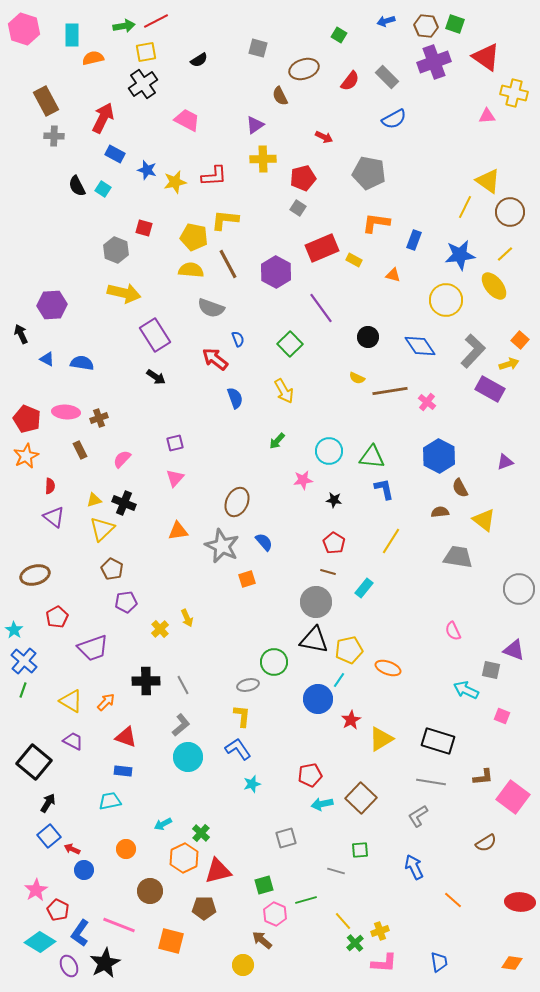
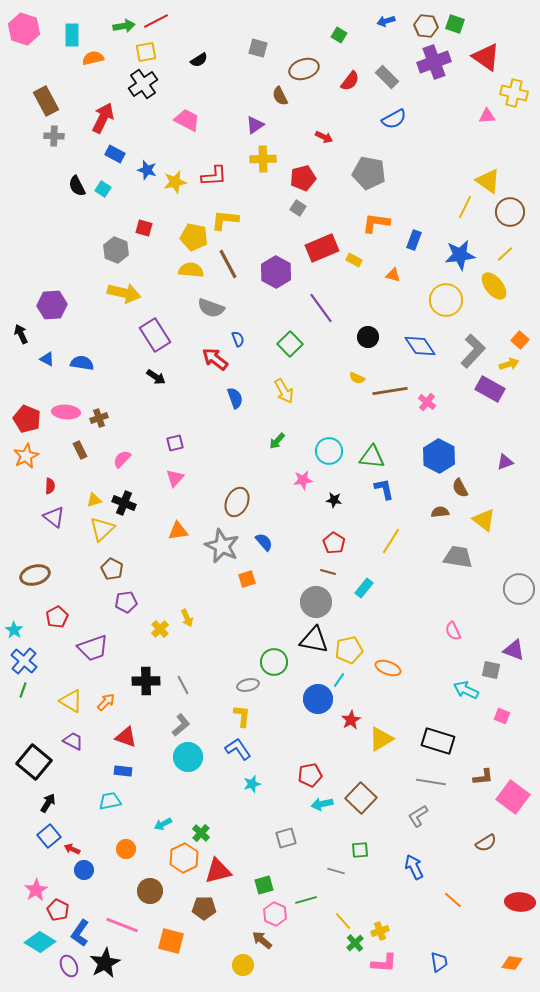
pink line at (119, 925): moved 3 px right
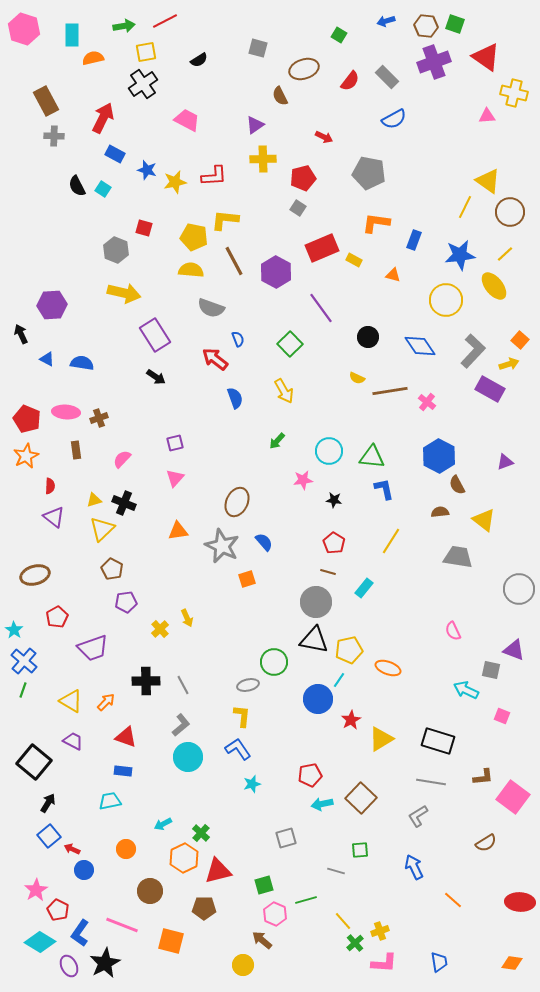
red line at (156, 21): moved 9 px right
brown line at (228, 264): moved 6 px right, 3 px up
brown rectangle at (80, 450): moved 4 px left; rotated 18 degrees clockwise
brown semicircle at (460, 488): moved 3 px left, 3 px up
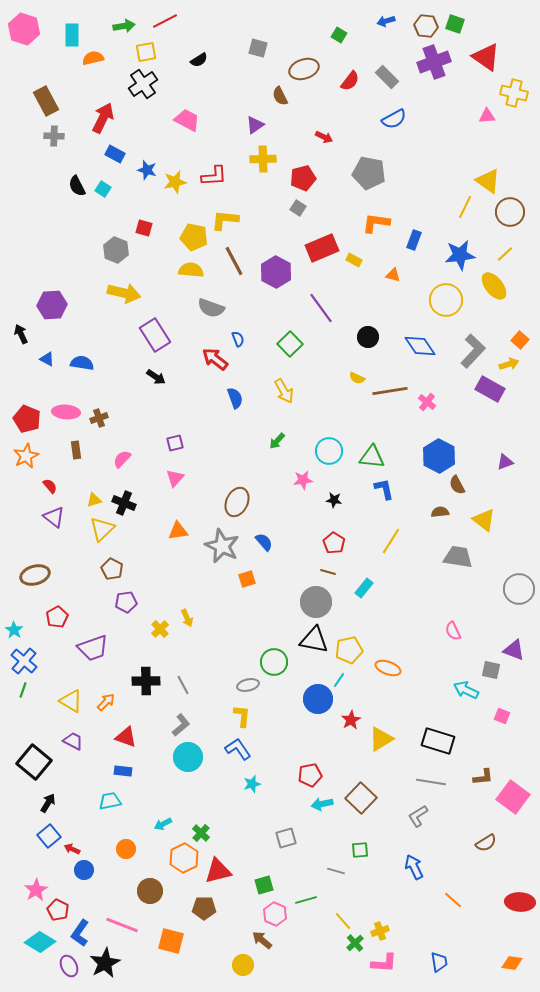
red semicircle at (50, 486): rotated 42 degrees counterclockwise
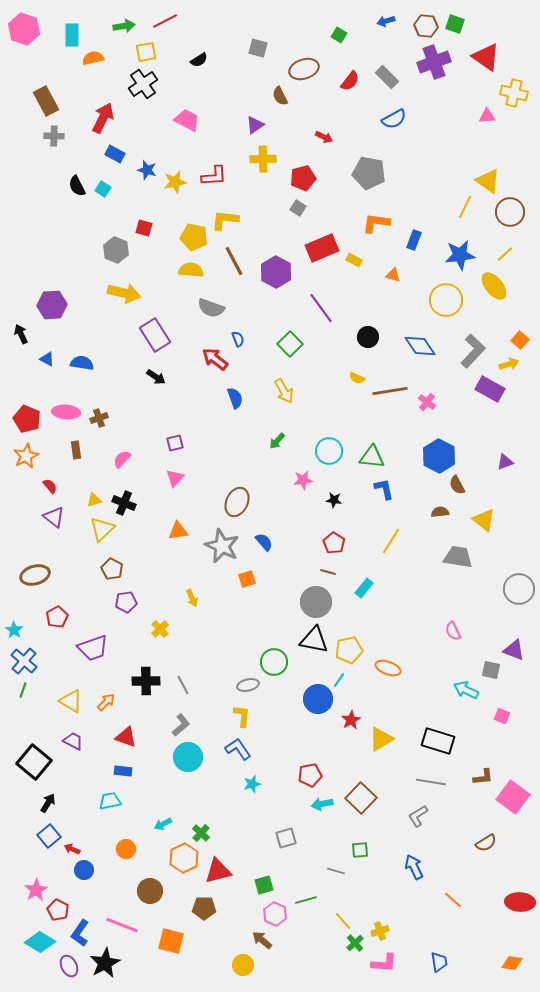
yellow arrow at (187, 618): moved 5 px right, 20 px up
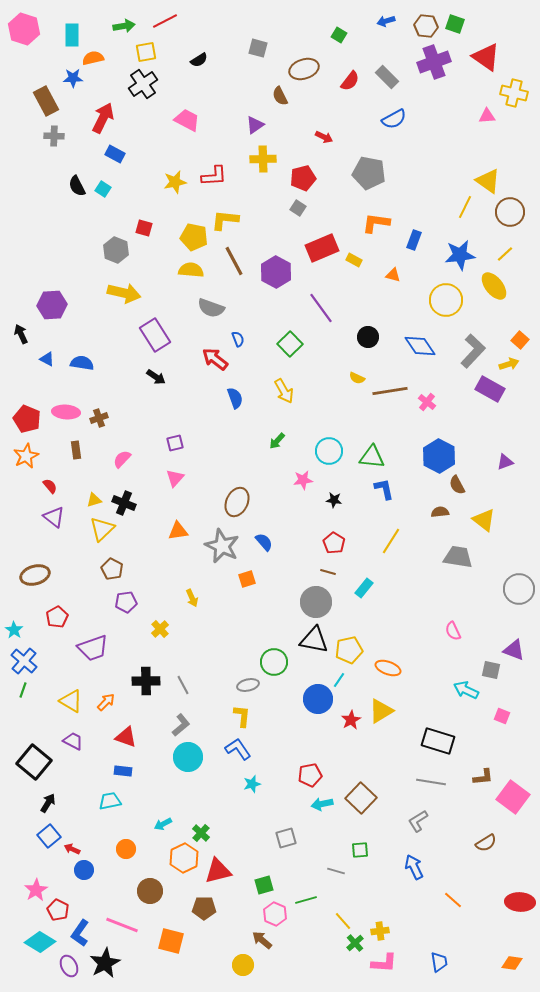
blue star at (147, 170): moved 74 px left, 92 px up; rotated 18 degrees counterclockwise
yellow triangle at (381, 739): moved 28 px up
gray L-shape at (418, 816): moved 5 px down
yellow cross at (380, 931): rotated 12 degrees clockwise
